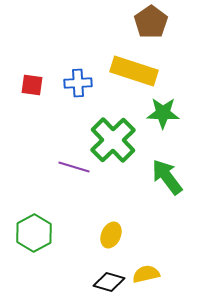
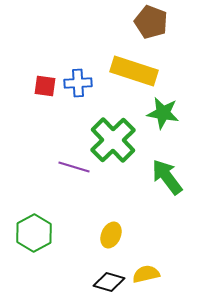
brown pentagon: rotated 16 degrees counterclockwise
red square: moved 13 px right, 1 px down
green star: rotated 8 degrees clockwise
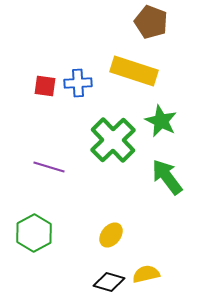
green star: moved 2 px left, 8 px down; rotated 16 degrees clockwise
purple line: moved 25 px left
yellow ellipse: rotated 15 degrees clockwise
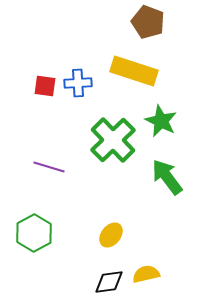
brown pentagon: moved 3 px left
black diamond: rotated 24 degrees counterclockwise
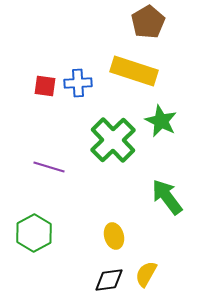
brown pentagon: rotated 20 degrees clockwise
green arrow: moved 20 px down
yellow ellipse: moved 3 px right, 1 px down; rotated 55 degrees counterclockwise
yellow semicircle: rotated 48 degrees counterclockwise
black diamond: moved 2 px up
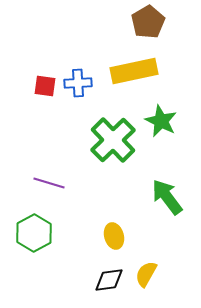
yellow rectangle: rotated 30 degrees counterclockwise
purple line: moved 16 px down
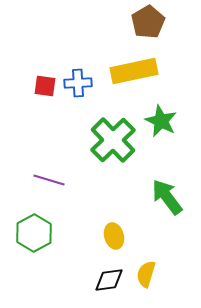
purple line: moved 3 px up
yellow semicircle: rotated 12 degrees counterclockwise
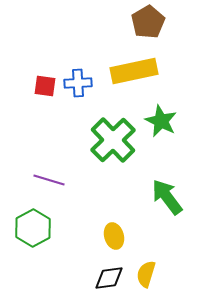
green hexagon: moved 1 px left, 5 px up
black diamond: moved 2 px up
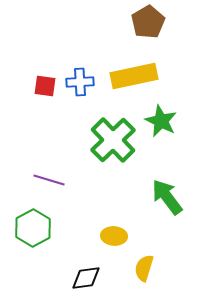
yellow rectangle: moved 5 px down
blue cross: moved 2 px right, 1 px up
yellow ellipse: rotated 70 degrees counterclockwise
yellow semicircle: moved 2 px left, 6 px up
black diamond: moved 23 px left
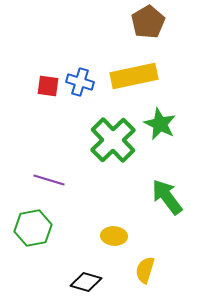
blue cross: rotated 20 degrees clockwise
red square: moved 3 px right
green star: moved 1 px left, 3 px down
green hexagon: rotated 18 degrees clockwise
yellow semicircle: moved 1 px right, 2 px down
black diamond: moved 4 px down; rotated 24 degrees clockwise
